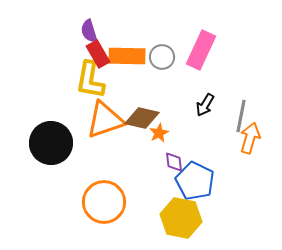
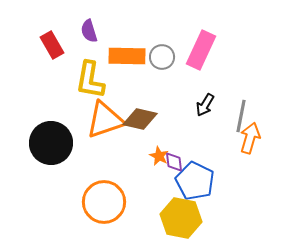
red rectangle: moved 46 px left, 9 px up
brown diamond: moved 2 px left, 1 px down
orange star: moved 23 px down; rotated 18 degrees counterclockwise
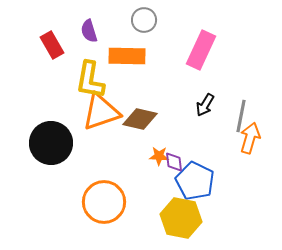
gray circle: moved 18 px left, 37 px up
orange triangle: moved 4 px left, 8 px up
orange star: rotated 24 degrees counterclockwise
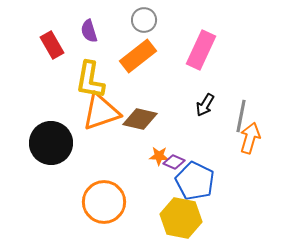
orange rectangle: moved 11 px right; rotated 39 degrees counterclockwise
purple diamond: rotated 60 degrees counterclockwise
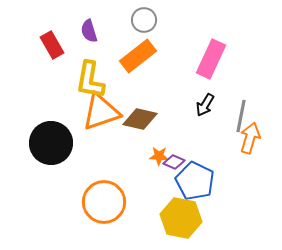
pink rectangle: moved 10 px right, 9 px down
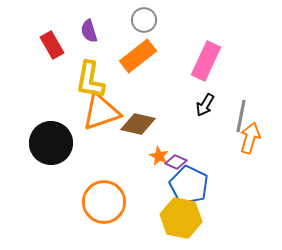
pink rectangle: moved 5 px left, 2 px down
brown diamond: moved 2 px left, 5 px down
orange star: rotated 24 degrees clockwise
purple diamond: moved 2 px right
blue pentagon: moved 6 px left, 4 px down
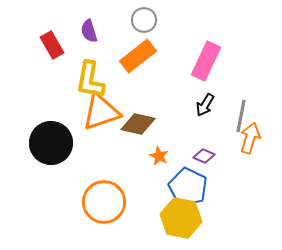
purple diamond: moved 28 px right, 6 px up
blue pentagon: moved 1 px left, 2 px down
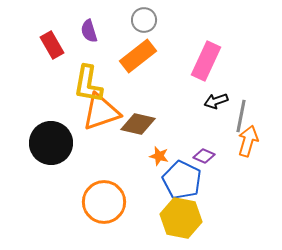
yellow L-shape: moved 2 px left, 4 px down
black arrow: moved 11 px right, 4 px up; rotated 40 degrees clockwise
orange arrow: moved 2 px left, 3 px down
orange star: rotated 12 degrees counterclockwise
blue pentagon: moved 6 px left, 7 px up
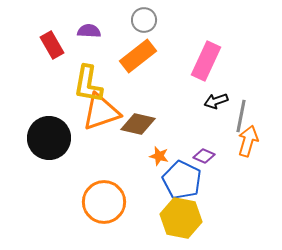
purple semicircle: rotated 110 degrees clockwise
black circle: moved 2 px left, 5 px up
